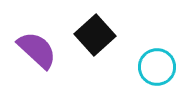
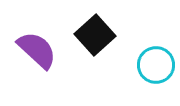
cyan circle: moved 1 px left, 2 px up
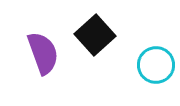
purple semicircle: moved 6 px right, 3 px down; rotated 27 degrees clockwise
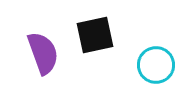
black square: rotated 30 degrees clockwise
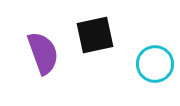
cyan circle: moved 1 px left, 1 px up
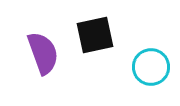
cyan circle: moved 4 px left, 3 px down
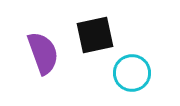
cyan circle: moved 19 px left, 6 px down
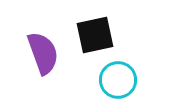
cyan circle: moved 14 px left, 7 px down
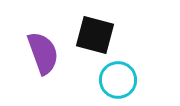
black square: rotated 27 degrees clockwise
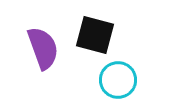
purple semicircle: moved 5 px up
